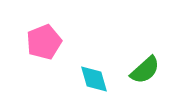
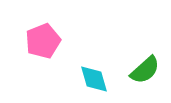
pink pentagon: moved 1 px left, 1 px up
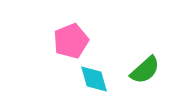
pink pentagon: moved 28 px right
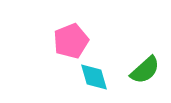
cyan diamond: moved 2 px up
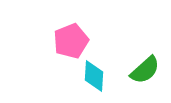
cyan diamond: moved 1 px up; rotated 20 degrees clockwise
